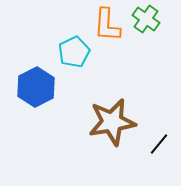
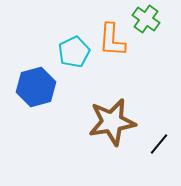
orange L-shape: moved 5 px right, 15 px down
blue hexagon: rotated 12 degrees clockwise
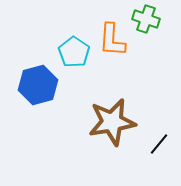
green cross: rotated 16 degrees counterclockwise
cyan pentagon: rotated 12 degrees counterclockwise
blue hexagon: moved 2 px right, 2 px up
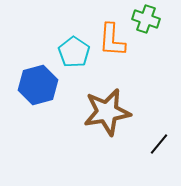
brown star: moved 5 px left, 10 px up
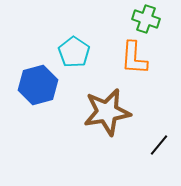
orange L-shape: moved 22 px right, 18 px down
black line: moved 1 px down
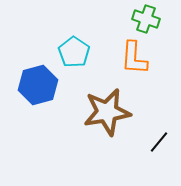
black line: moved 3 px up
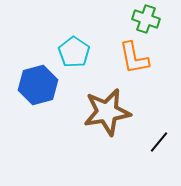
orange L-shape: rotated 15 degrees counterclockwise
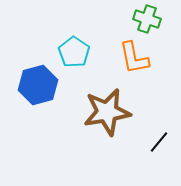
green cross: moved 1 px right
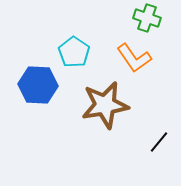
green cross: moved 1 px up
orange L-shape: rotated 24 degrees counterclockwise
blue hexagon: rotated 18 degrees clockwise
brown star: moved 2 px left, 7 px up
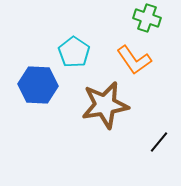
orange L-shape: moved 2 px down
